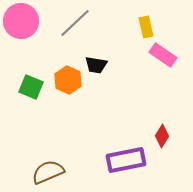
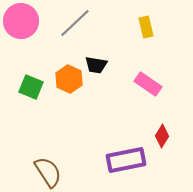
pink rectangle: moved 15 px left, 29 px down
orange hexagon: moved 1 px right, 1 px up
brown semicircle: rotated 80 degrees clockwise
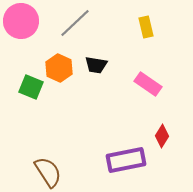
orange hexagon: moved 10 px left, 11 px up
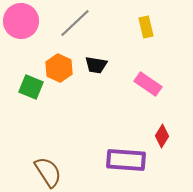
purple rectangle: rotated 15 degrees clockwise
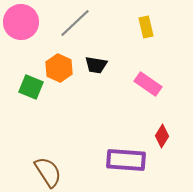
pink circle: moved 1 px down
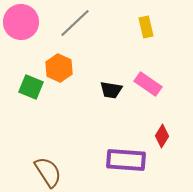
black trapezoid: moved 15 px right, 25 px down
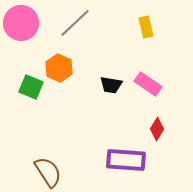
pink circle: moved 1 px down
black trapezoid: moved 5 px up
red diamond: moved 5 px left, 7 px up
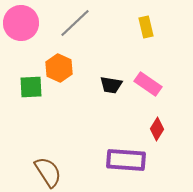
green square: rotated 25 degrees counterclockwise
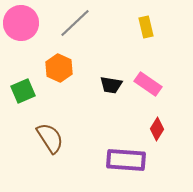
green square: moved 8 px left, 4 px down; rotated 20 degrees counterclockwise
brown semicircle: moved 2 px right, 34 px up
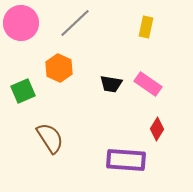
yellow rectangle: rotated 25 degrees clockwise
black trapezoid: moved 1 px up
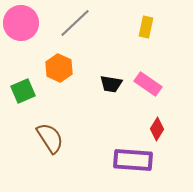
purple rectangle: moved 7 px right
